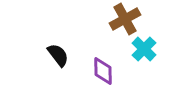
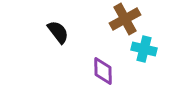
cyan cross: rotated 30 degrees counterclockwise
black semicircle: moved 23 px up
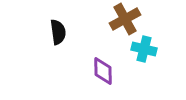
black semicircle: rotated 30 degrees clockwise
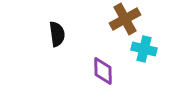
black semicircle: moved 1 px left, 2 px down
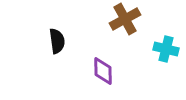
black semicircle: moved 7 px down
cyan cross: moved 22 px right
